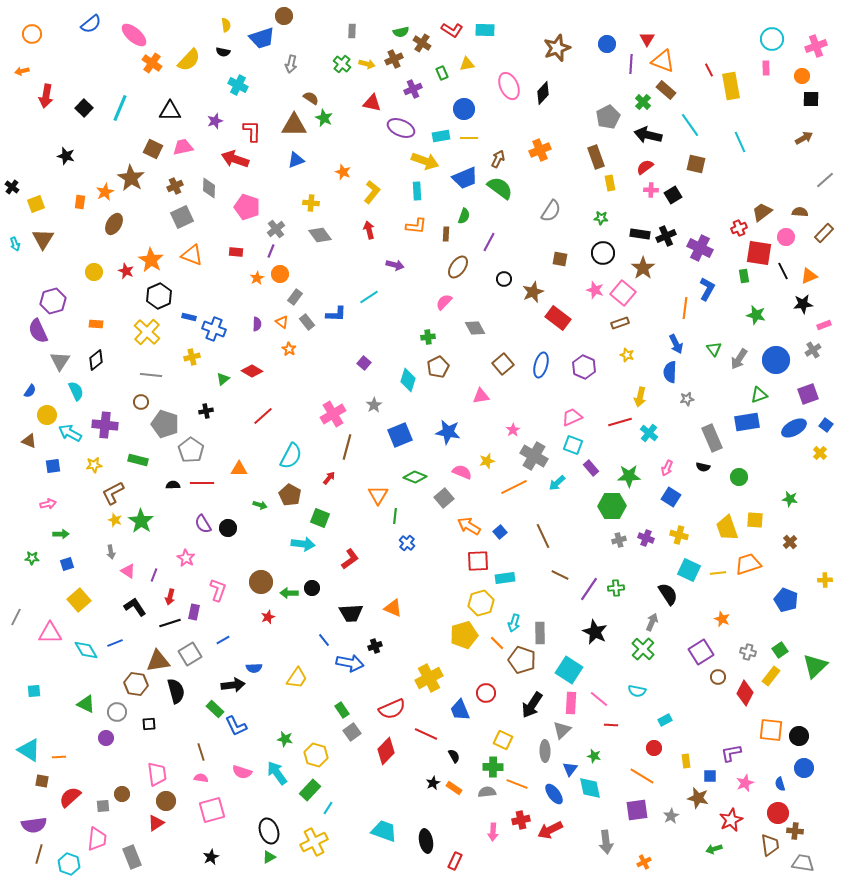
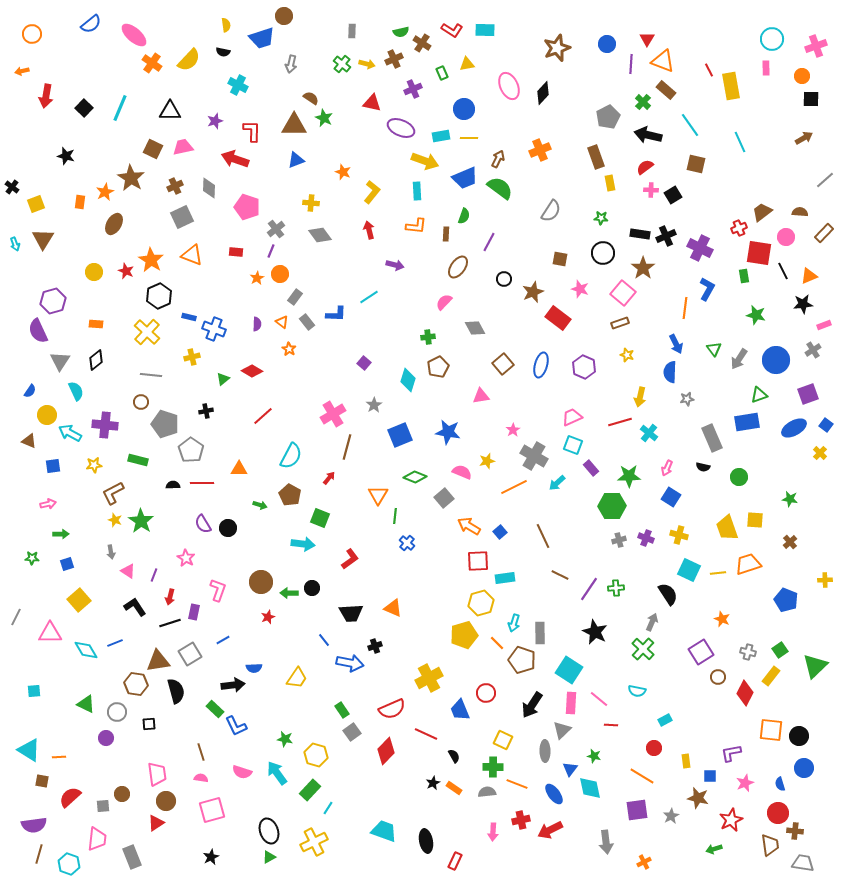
pink star at (595, 290): moved 15 px left, 1 px up
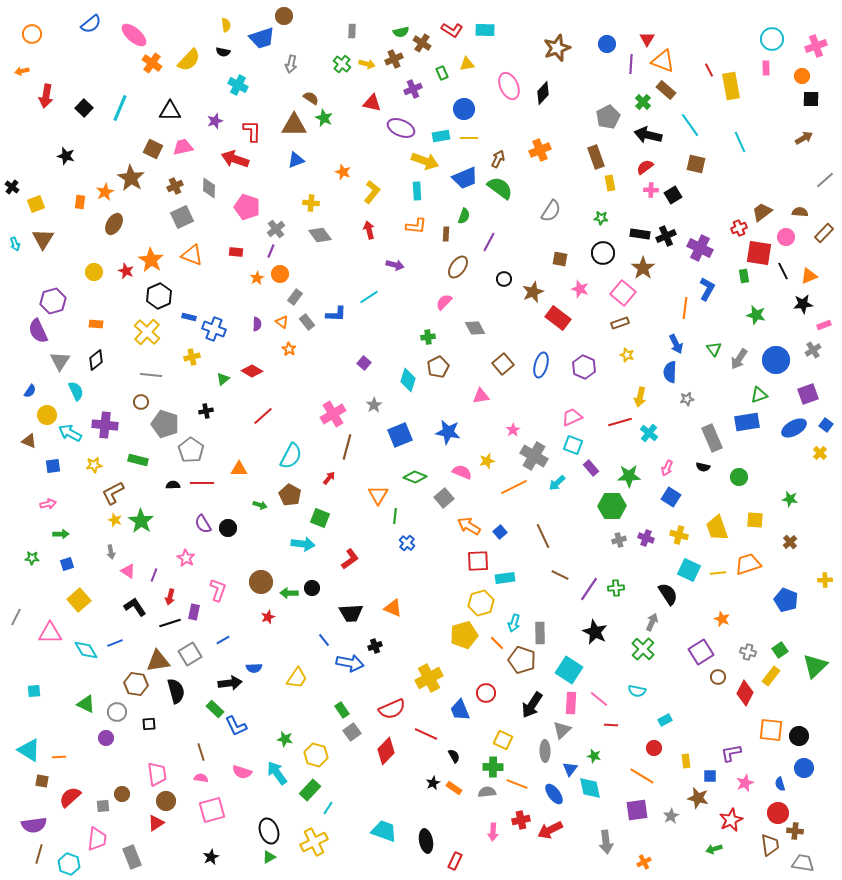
yellow trapezoid at (727, 528): moved 10 px left
black arrow at (233, 685): moved 3 px left, 2 px up
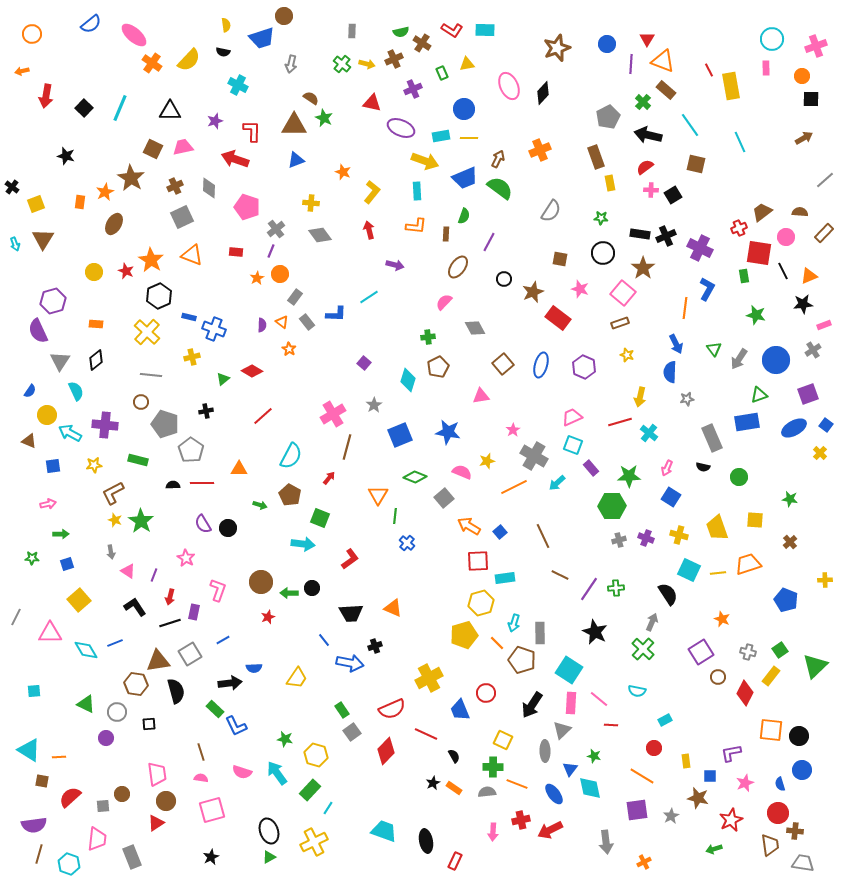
purple semicircle at (257, 324): moved 5 px right, 1 px down
blue circle at (804, 768): moved 2 px left, 2 px down
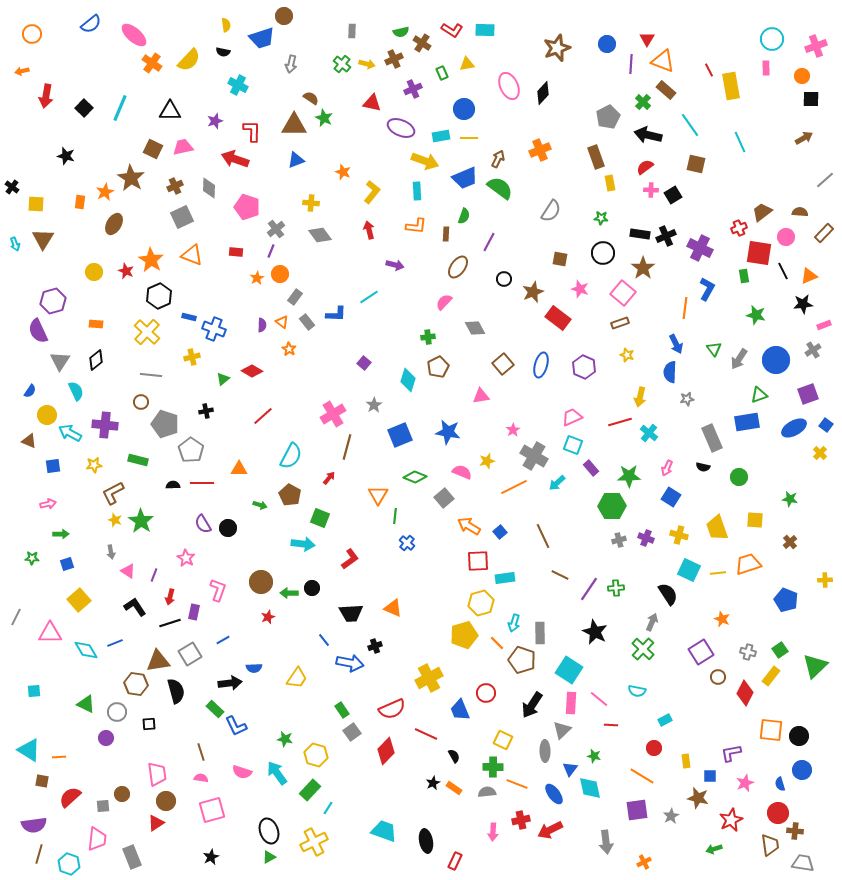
yellow square at (36, 204): rotated 24 degrees clockwise
